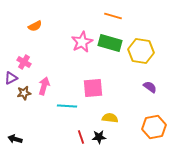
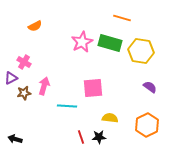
orange line: moved 9 px right, 2 px down
orange hexagon: moved 7 px left, 2 px up; rotated 15 degrees counterclockwise
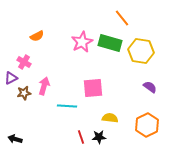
orange line: rotated 36 degrees clockwise
orange semicircle: moved 2 px right, 10 px down
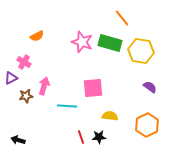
pink star: rotated 25 degrees counterclockwise
brown star: moved 2 px right, 3 px down
yellow semicircle: moved 2 px up
black arrow: moved 3 px right, 1 px down
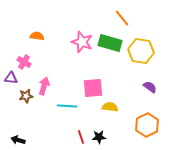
orange semicircle: rotated 144 degrees counterclockwise
purple triangle: rotated 32 degrees clockwise
yellow semicircle: moved 9 px up
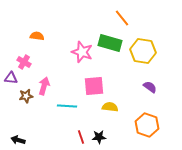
pink star: moved 10 px down
yellow hexagon: moved 2 px right
pink square: moved 1 px right, 2 px up
orange hexagon: rotated 15 degrees counterclockwise
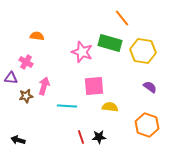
pink cross: moved 2 px right
